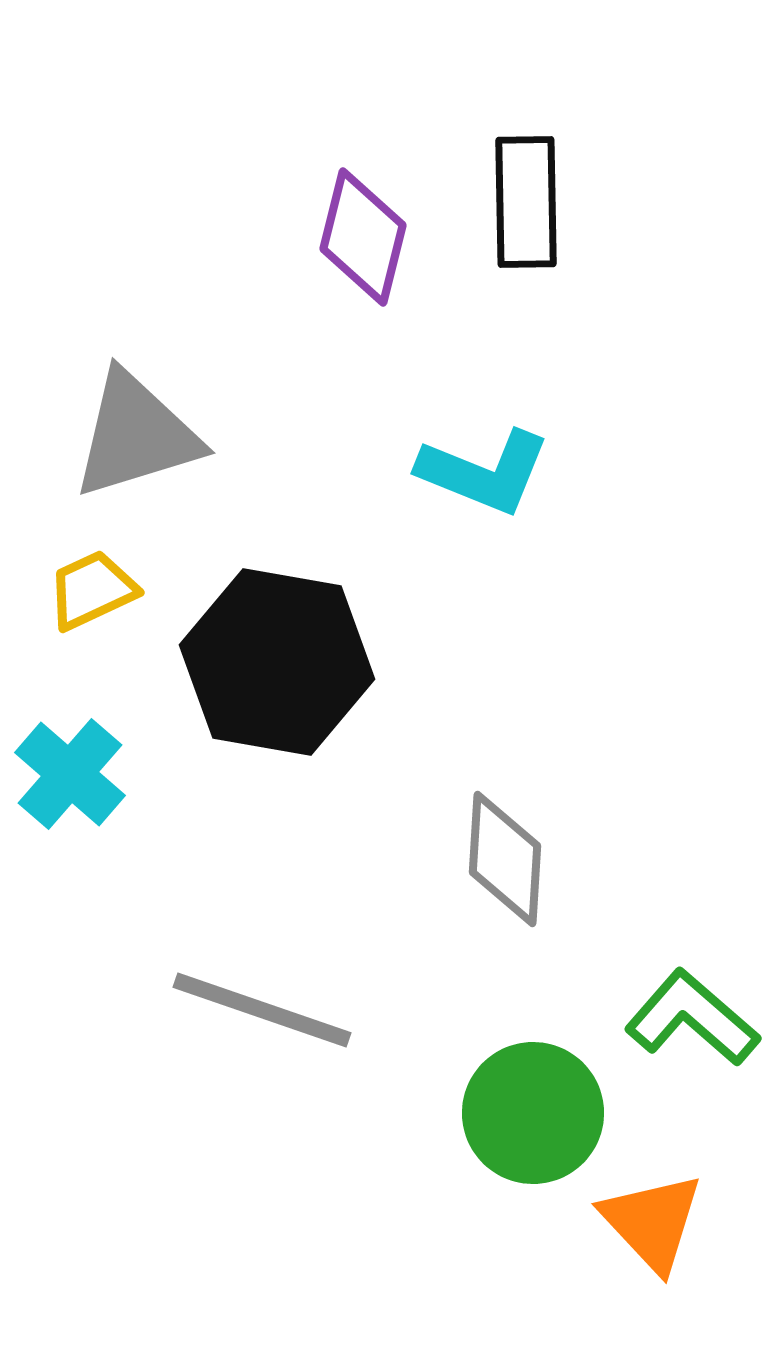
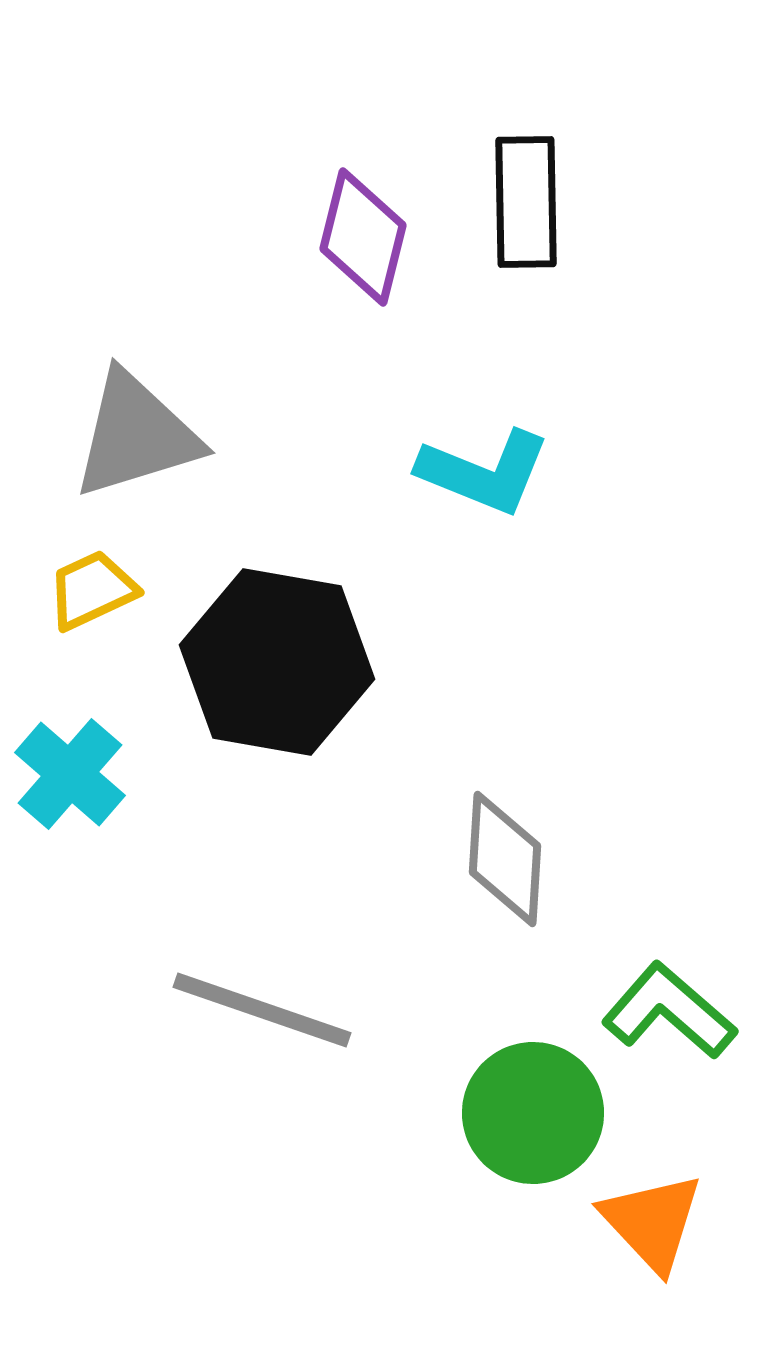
green L-shape: moved 23 px left, 7 px up
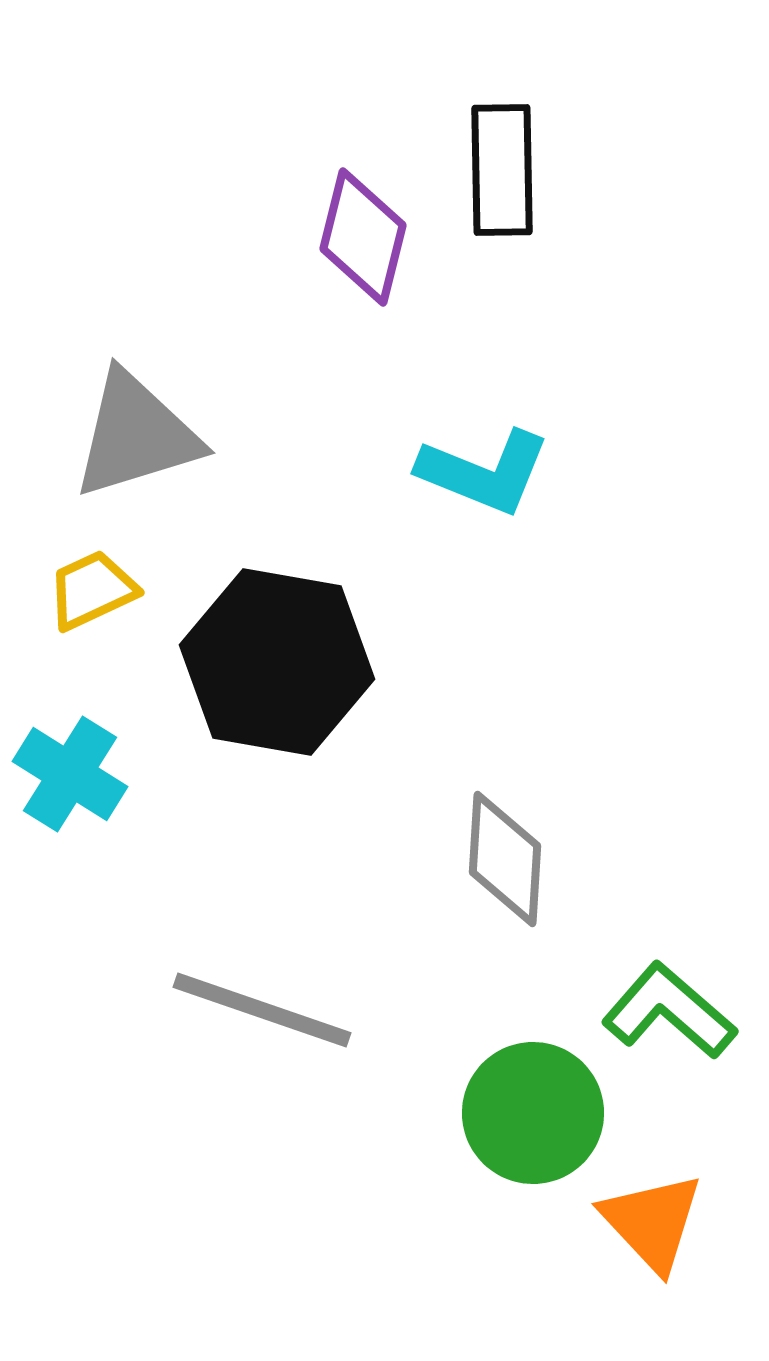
black rectangle: moved 24 px left, 32 px up
cyan cross: rotated 9 degrees counterclockwise
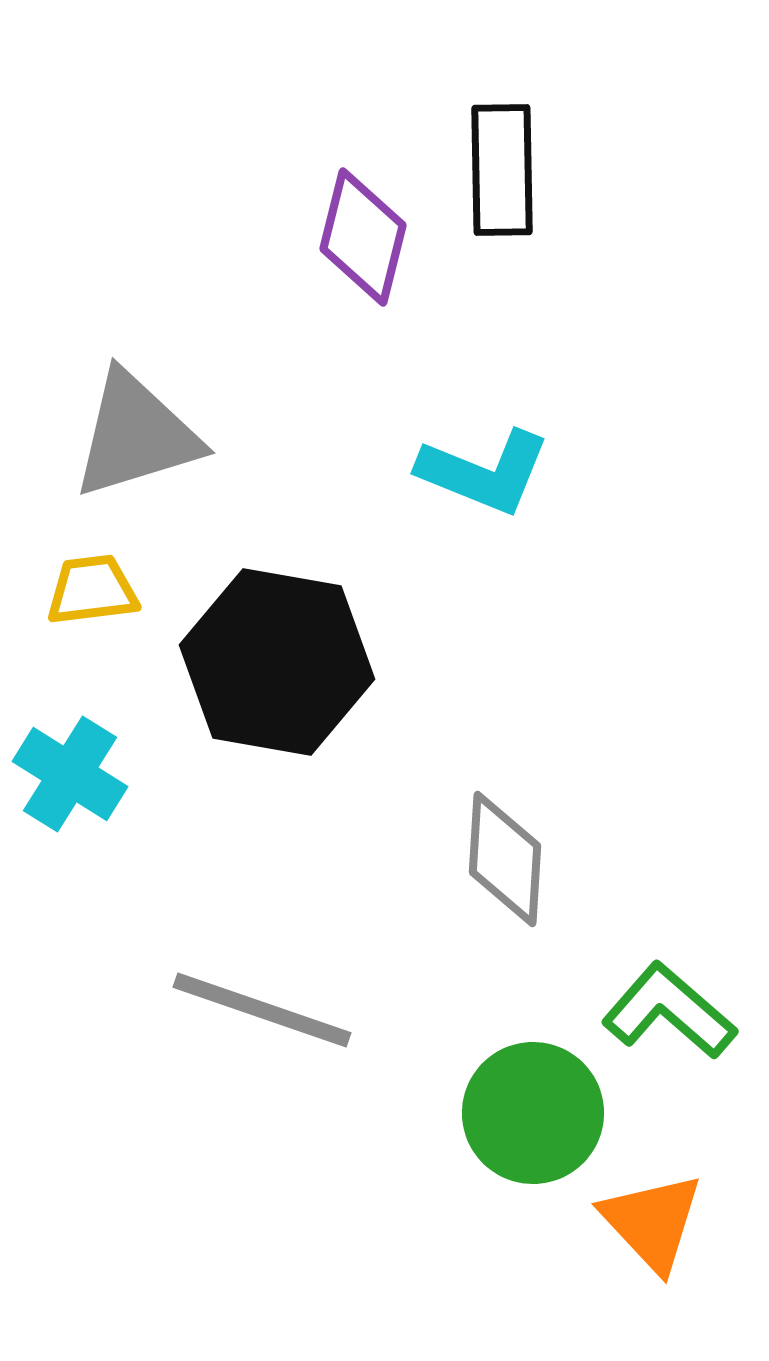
yellow trapezoid: rotated 18 degrees clockwise
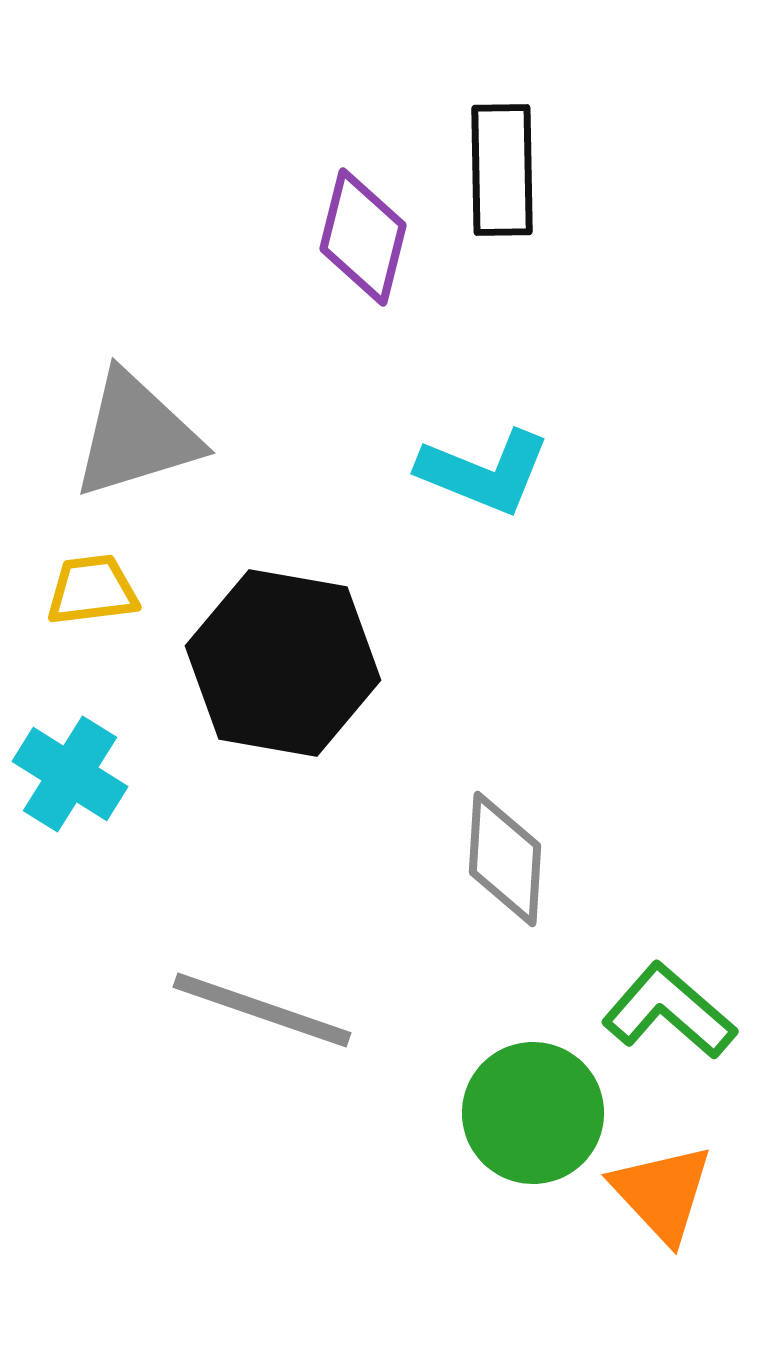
black hexagon: moved 6 px right, 1 px down
orange triangle: moved 10 px right, 29 px up
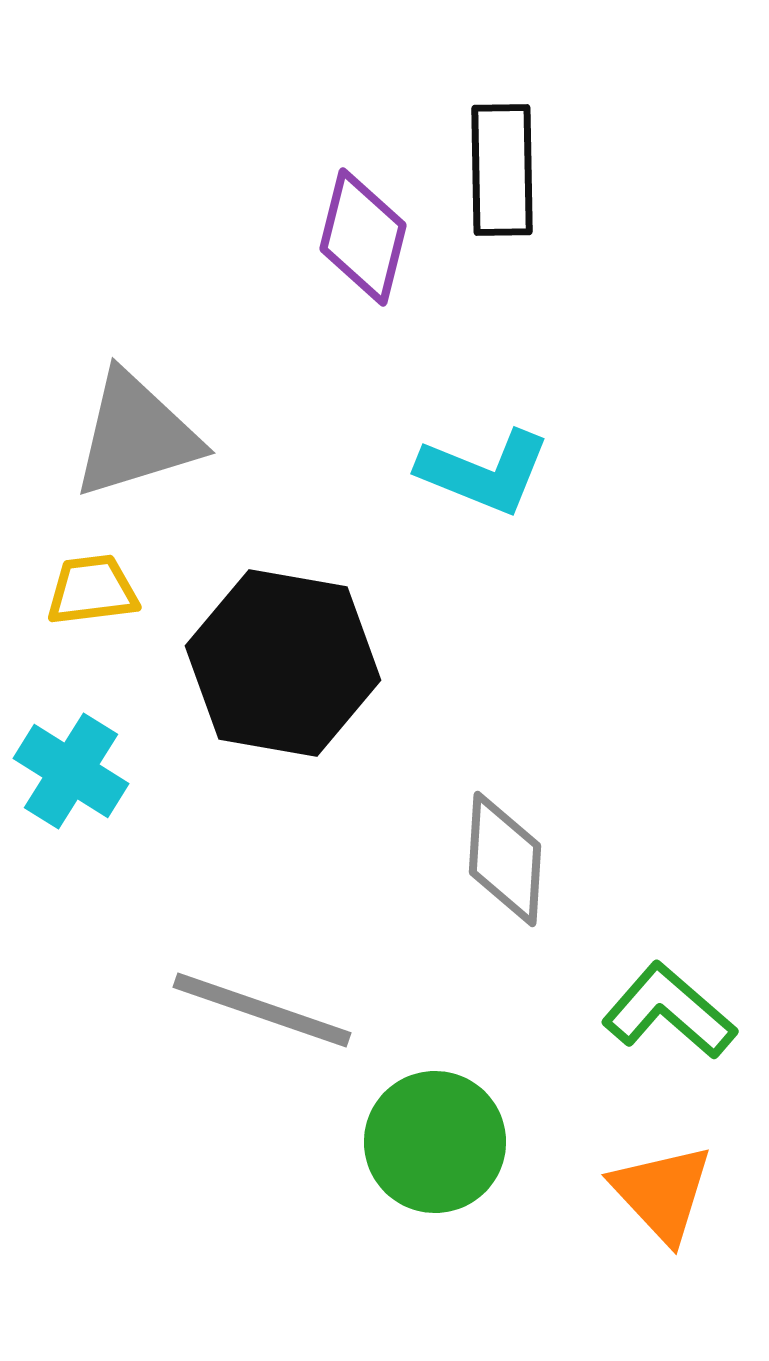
cyan cross: moved 1 px right, 3 px up
green circle: moved 98 px left, 29 px down
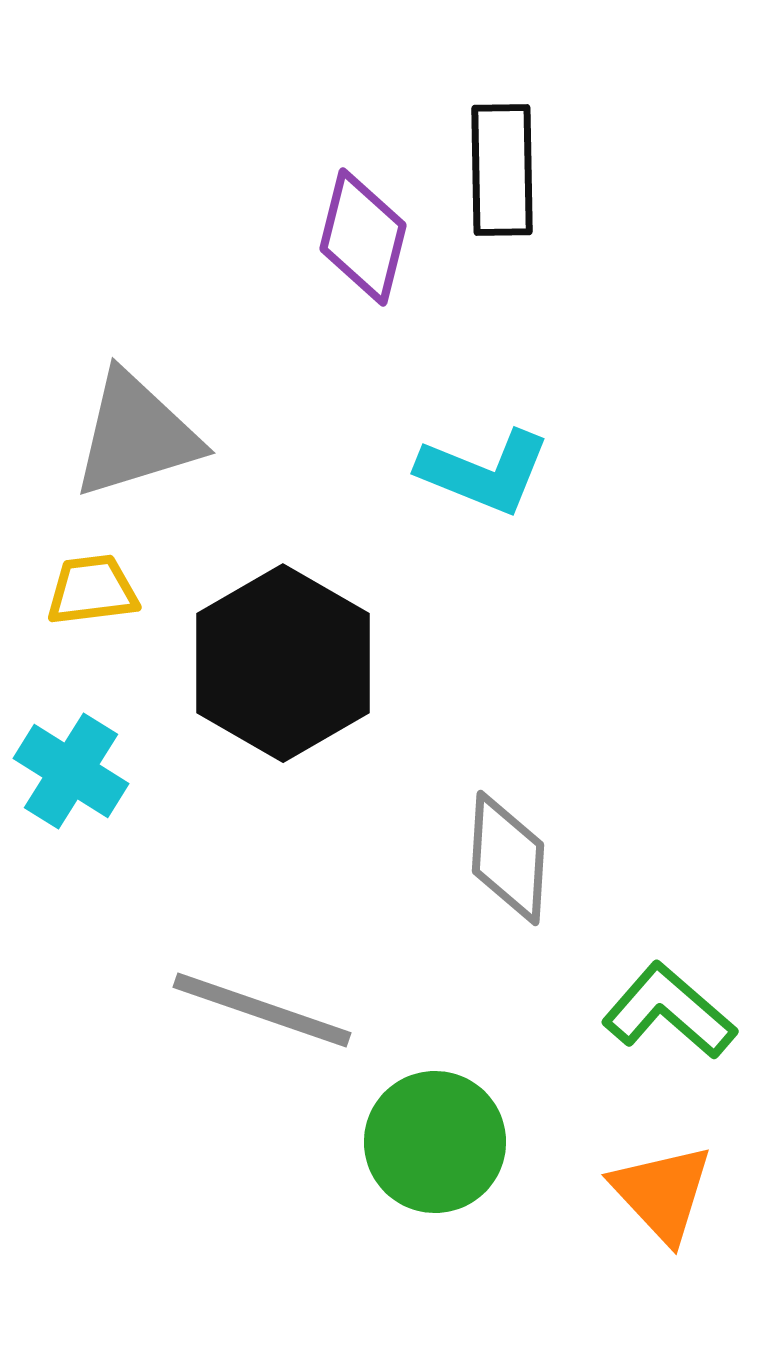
black hexagon: rotated 20 degrees clockwise
gray diamond: moved 3 px right, 1 px up
